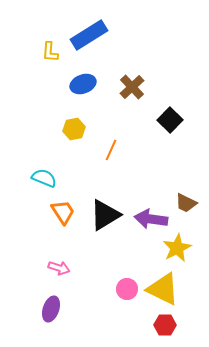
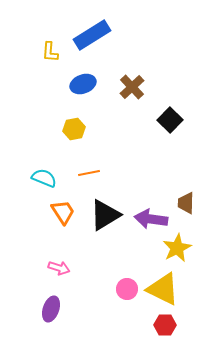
blue rectangle: moved 3 px right
orange line: moved 22 px left, 23 px down; rotated 55 degrees clockwise
brown trapezoid: rotated 65 degrees clockwise
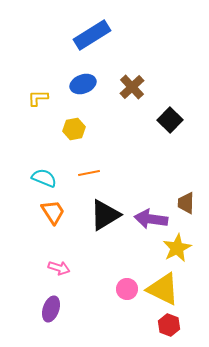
yellow L-shape: moved 12 px left, 46 px down; rotated 85 degrees clockwise
orange trapezoid: moved 10 px left
red hexagon: moved 4 px right; rotated 20 degrees clockwise
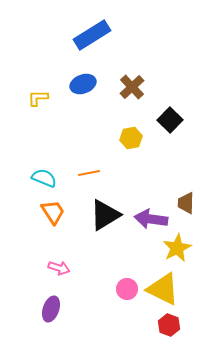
yellow hexagon: moved 57 px right, 9 px down
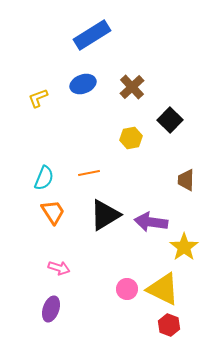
yellow L-shape: rotated 20 degrees counterclockwise
cyan semicircle: rotated 90 degrees clockwise
brown trapezoid: moved 23 px up
purple arrow: moved 3 px down
yellow star: moved 7 px right, 1 px up; rotated 8 degrees counterclockwise
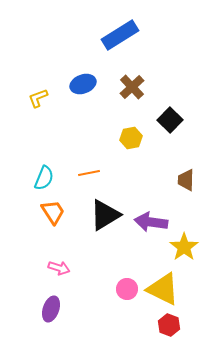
blue rectangle: moved 28 px right
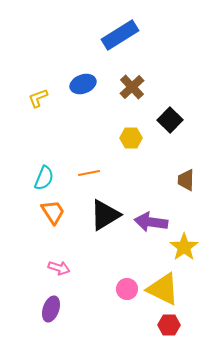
yellow hexagon: rotated 10 degrees clockwise
red hexagon: rotated 20 degrees counterclockwise
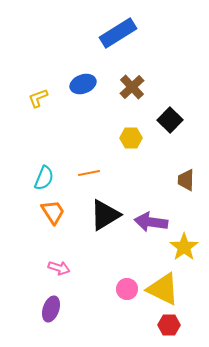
blue rectangle: moved 2 px left, 2 px up
